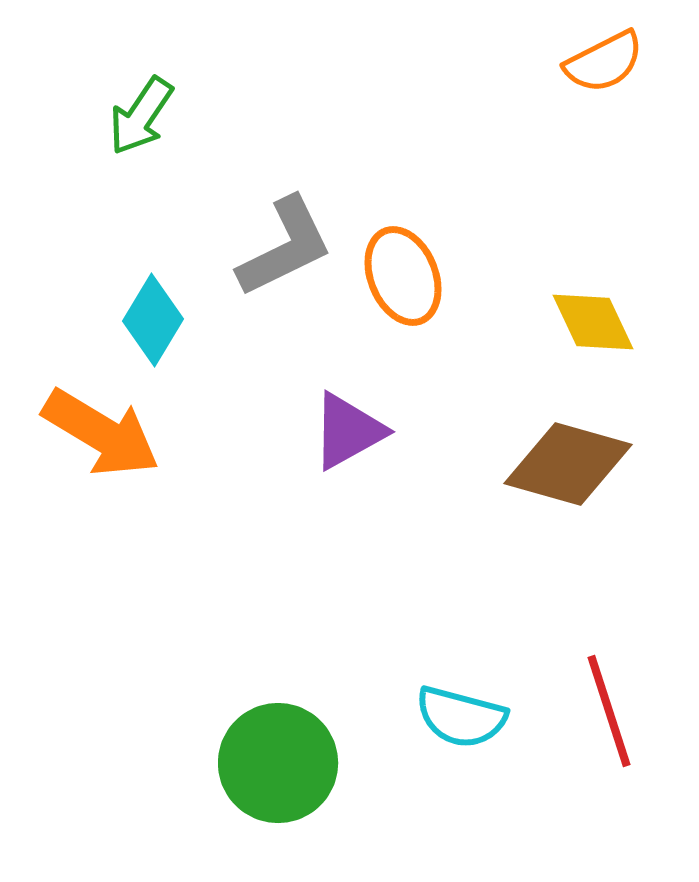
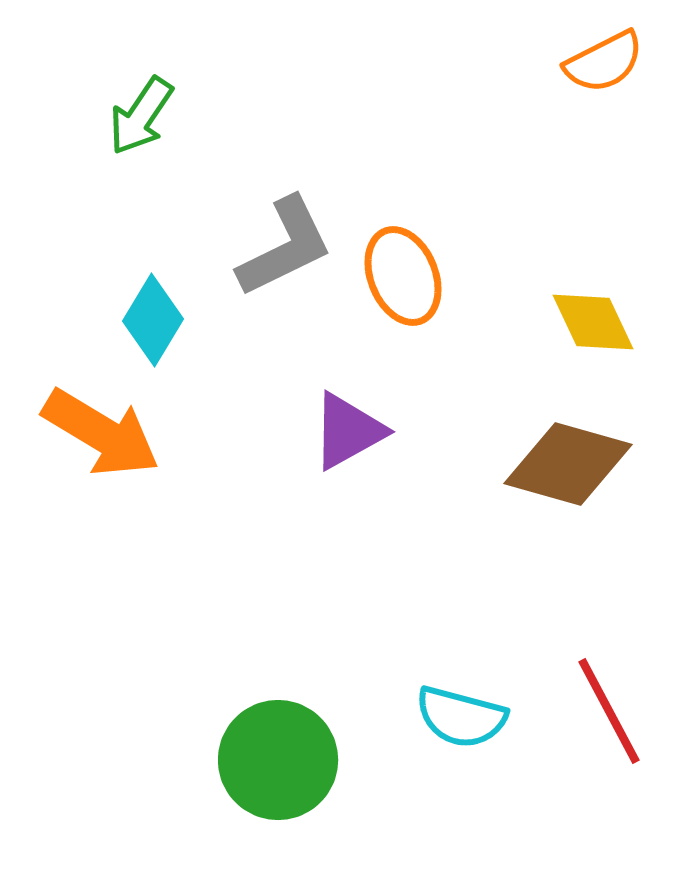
red line: rotated 10 degrees counterclockwise
green circle: moved 3 px up
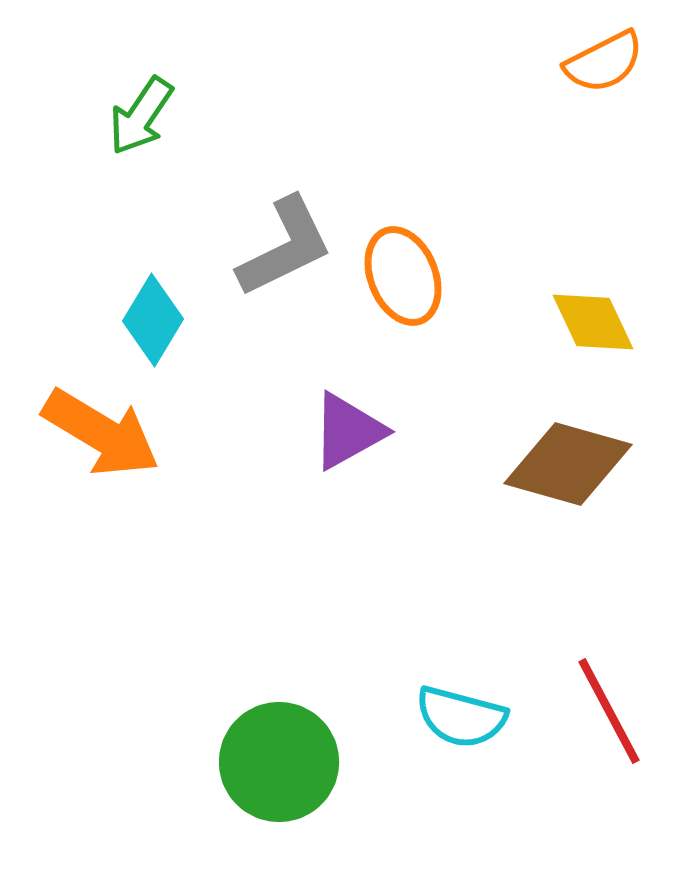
green circle: moved 1 px right, 2 px down
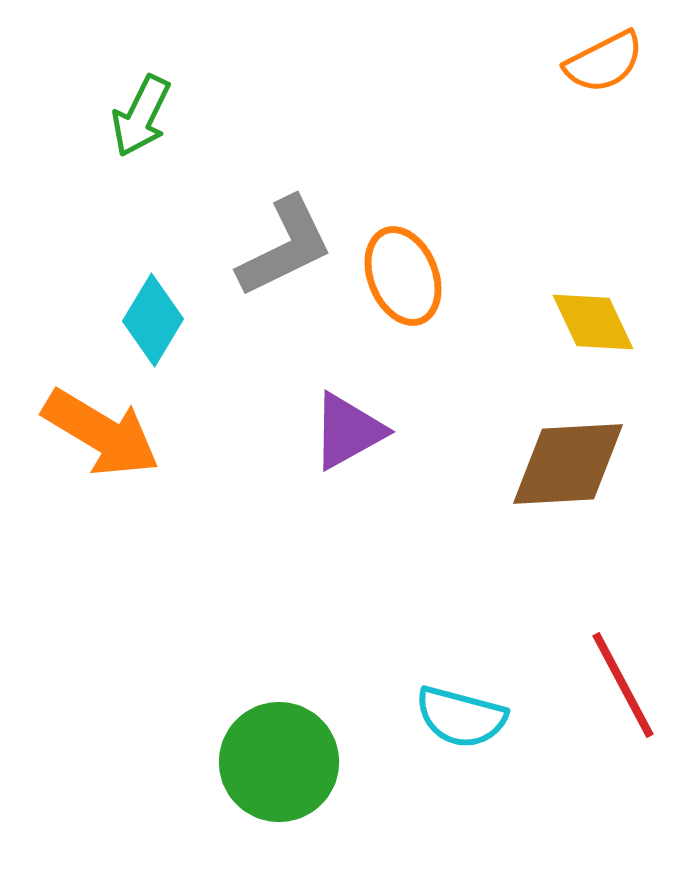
green arrow: rotated 8 degrees counterclockwise
brown diamond: rotated 19 degrees counterclockwise
red line: moved 14 px right, 26 px up
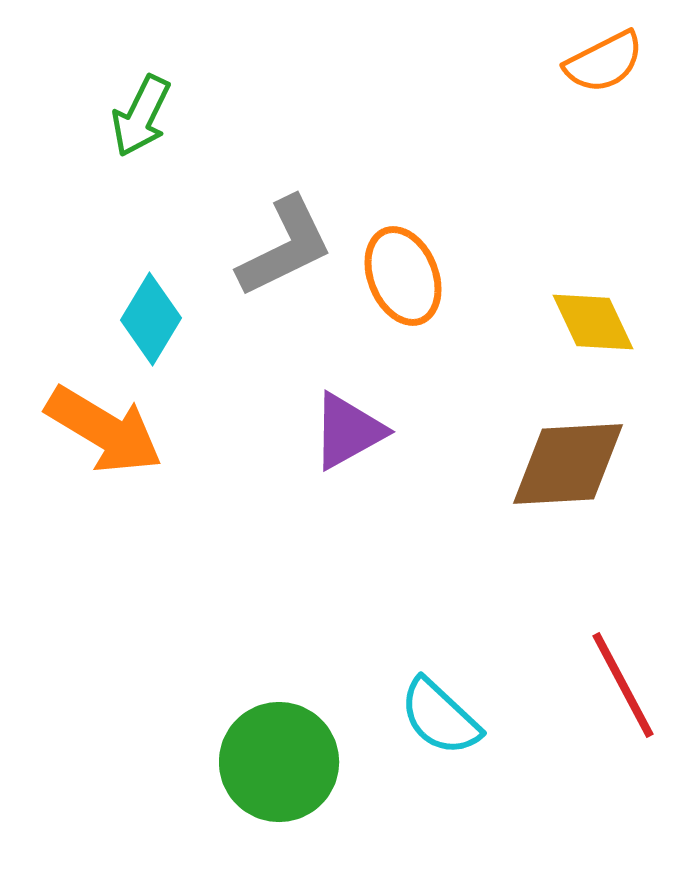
cyan diamond: moved 2 px left, 1 px up
orange arrow: moved 3 px right, 3 px up
cyan semicircle: moved 21 px left; rotated 28 degrees clockwise
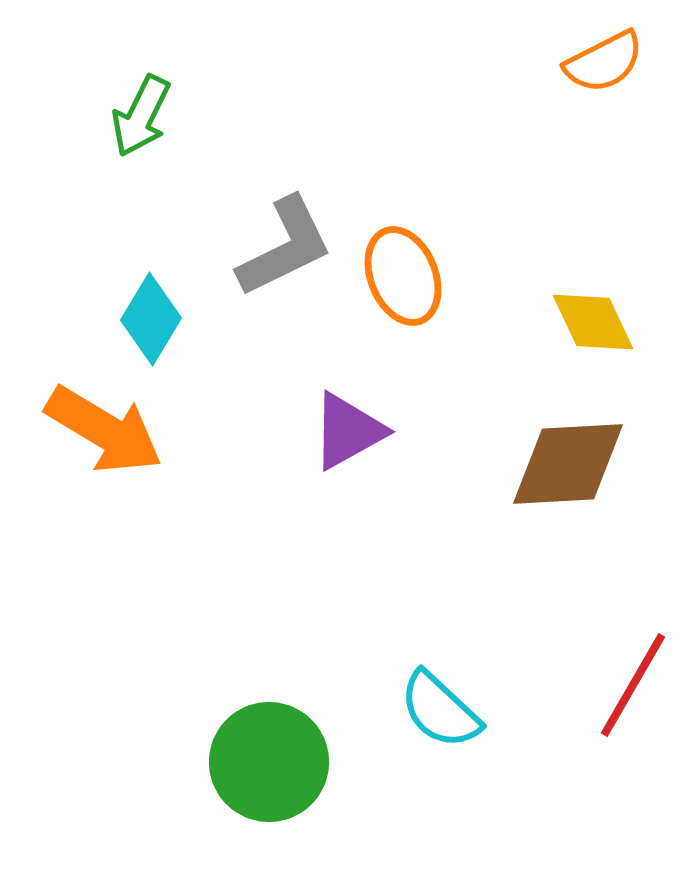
red line: moved 10 px right; rotated 58 degrees clockwise
cyan semicircle: moved 7 px up
green circle: moved 10 px left
